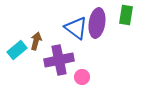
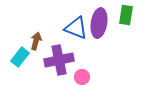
purple ellipse: moved 2 px right
blue triangle: rotated 15 degrees counterclockwise
cyan rectangle: moved 3 px right, 7 px down; rotated 12 degrees counterclockwise
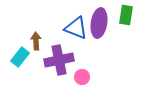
brown arrow: rotated 18 degrees counterclockwise
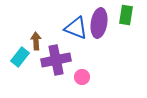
purple cross: moved 3 px left
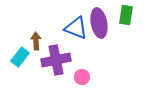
purple ellipse: rotated 20 degrees counterclockwise
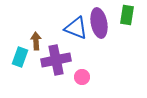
green rectangle: moved 1 px right
cyan rectangle: rotated 18 degrees counterclockwise
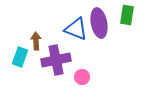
blue triangle: moved 1 px down
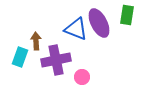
purple ellipse: rotated 16 degrees counterclockwise
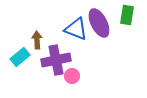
brown arrow: moved 1 px right, 1 px up
cyan rectangle: rotated 30 degrees clockwise
pink circle: moved 10 px left, 1 px up
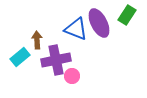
green rectangle: rotated 24 degrees clockwise
